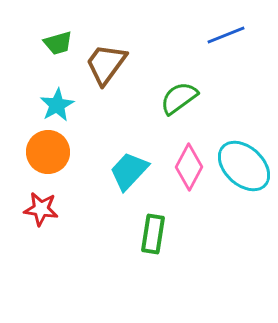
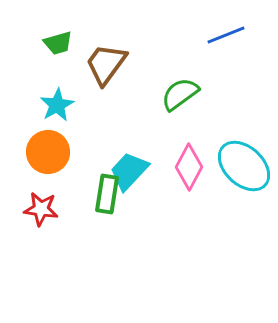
green semicircle: moved 1 px right, 4 px up
green rectangle: moved 46 px left, 40 px up
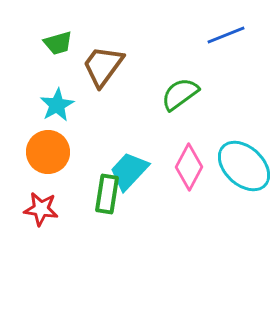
brown trapezoid: moved 3 px left, 2 px down
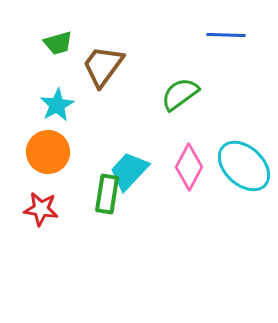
blue line: rotated 24 degrees clockwise
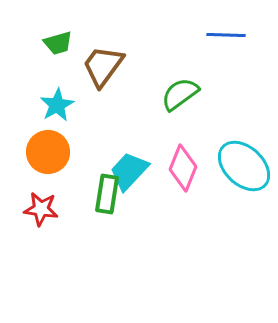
pink diamond: moved 6 px left, 1 px down; rotated 6 degrees counterclockwise
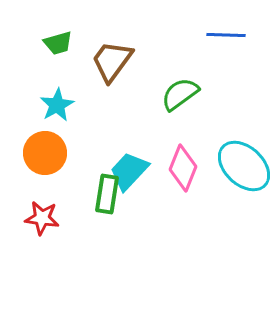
brown trapezoid: moved 9 px right, 5 px up
orange circle: moved 3 px left, 1 px down
red star: moved 1 px right, 9 px down
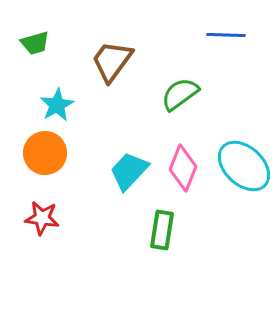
green trapezoid: moved 23 px left
green rectangle: moved 55 px right, 36 px down
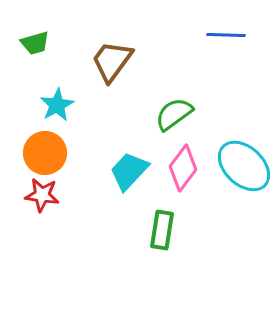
green semicircle: moved 6 px left, 20 px down
pink diamond: rotated 15 degrees clockwise
red star: moved 23 px up
